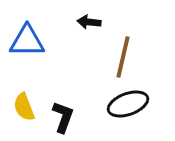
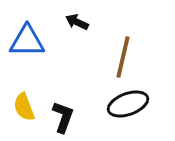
black arrow: moved 12 px left; rotated 20 degrees clockwise
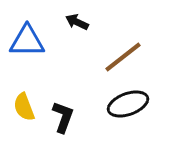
brown line: rotated 39 degrees clockwise
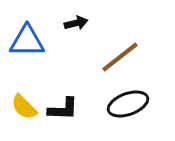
black arrow: moved 1 px left, 1 px down; rotated 140 degrees clockwise
brown line: moved 3 px left
yellow semicircle: rotated 24 degrees counterclockwise
black L-shape: moved 8 px up; rotated 72 degrees clockwise
